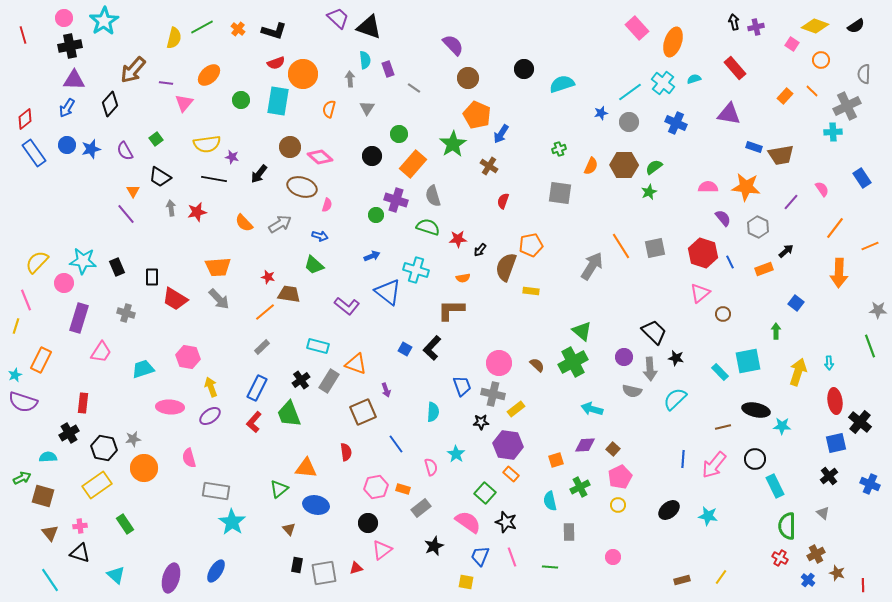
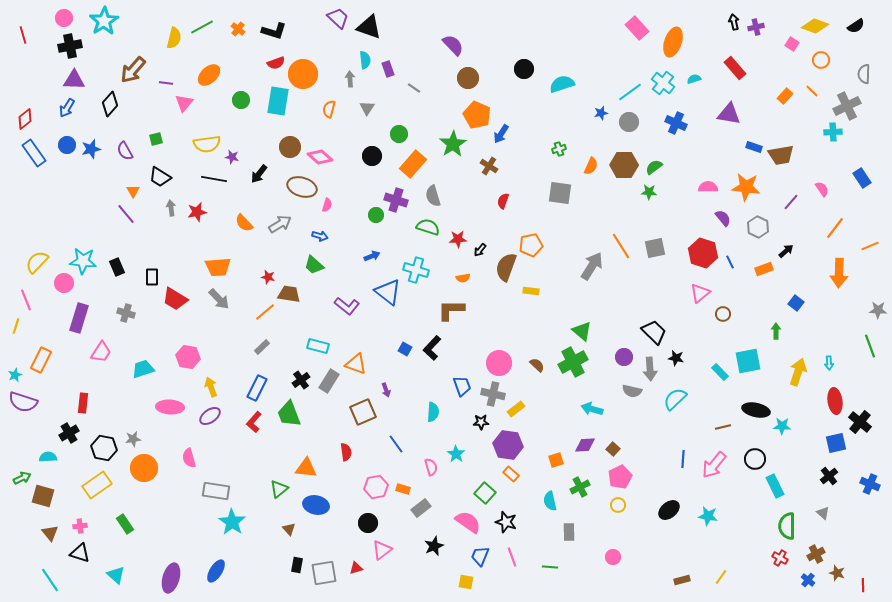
green square at (156, 139): rotated 24 degrees clockwise
green star at (649, 192): rotated 28 degrees clockwise
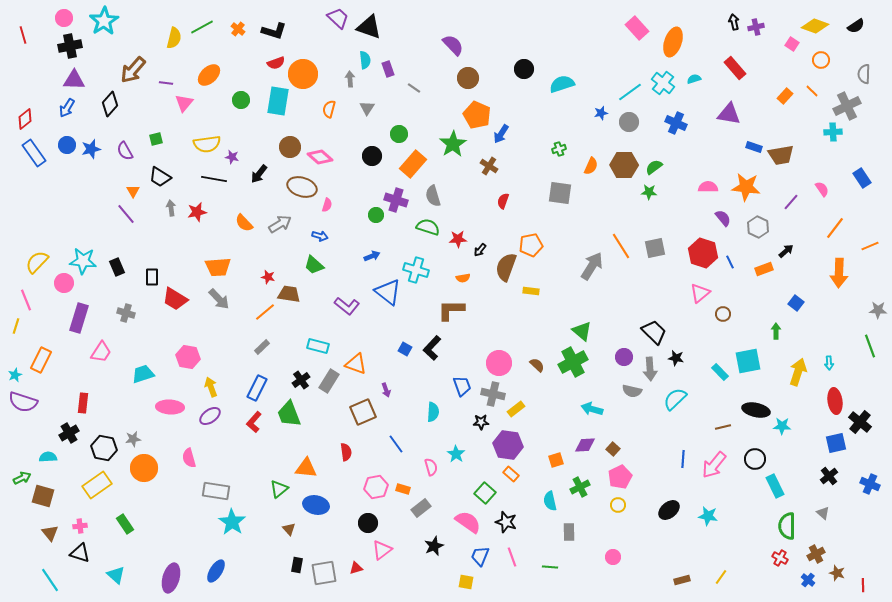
cyan trapezoid at (143, 369): moved 5 px down
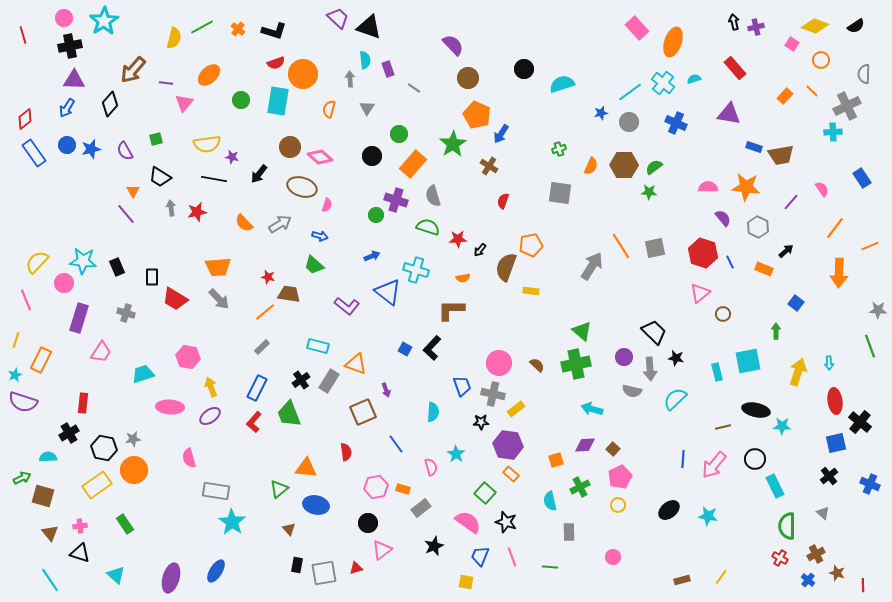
orange rectangle at (764, 269): rotated 42 degrees clockwise
yellow line at (16, 326): moved 14 px down
green cross at (573, 362): moved 3 px right, 2 px down; rotated 16 degrees clockwise
cyan rectangle at (720, 372): moved 3 px left; rotated 30 degrees clockwise
orange circle at (144, 468): moved 10 px left, 2 px down
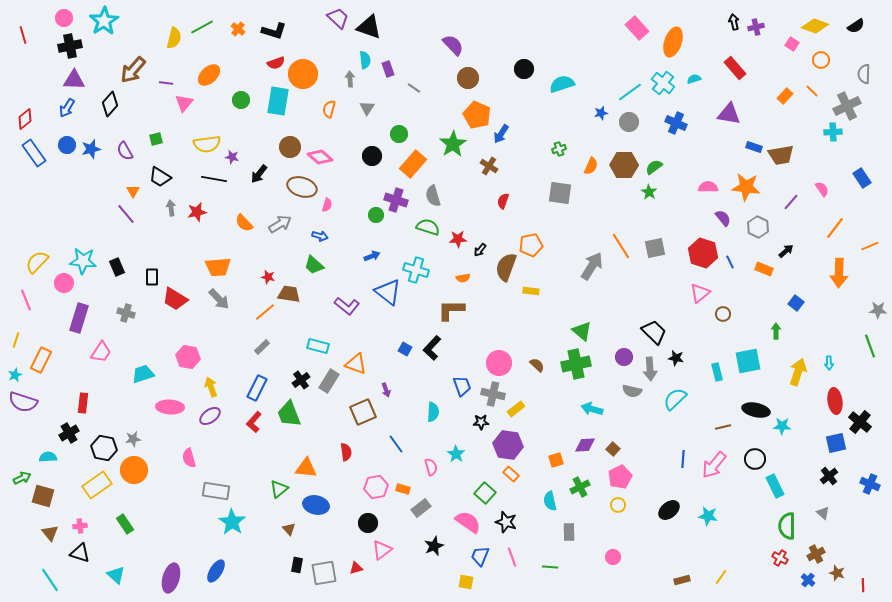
green star at (649, 192): rotated 28 degrees clockwise
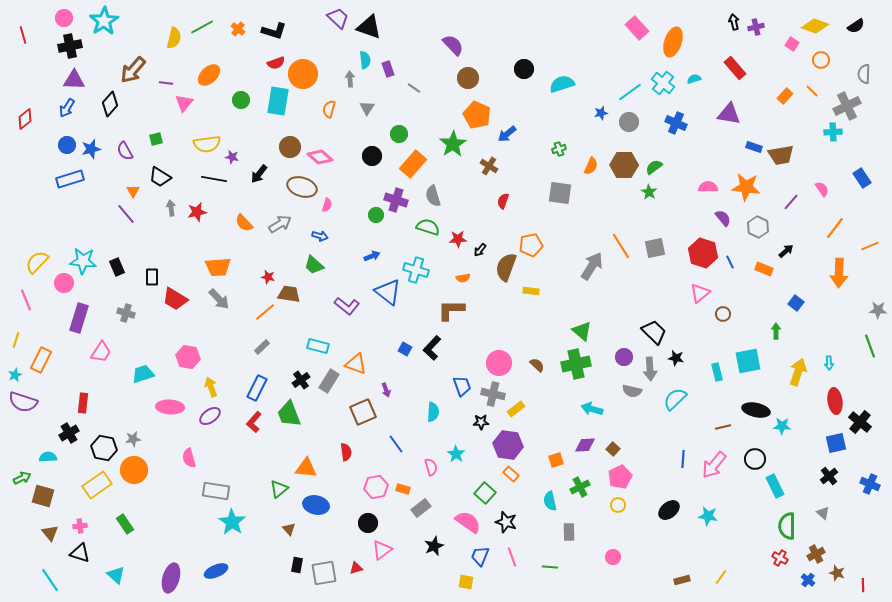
blue arrow at (501, 134): moved 6 px right; rotated 18 degrees clockwise
blue rectangle at (34, 153): moved 36 px right, 26 px down; rotated 72 degrees counterclockwise
blue ellipse at (216, 571): rotated 35 degrees clockwise
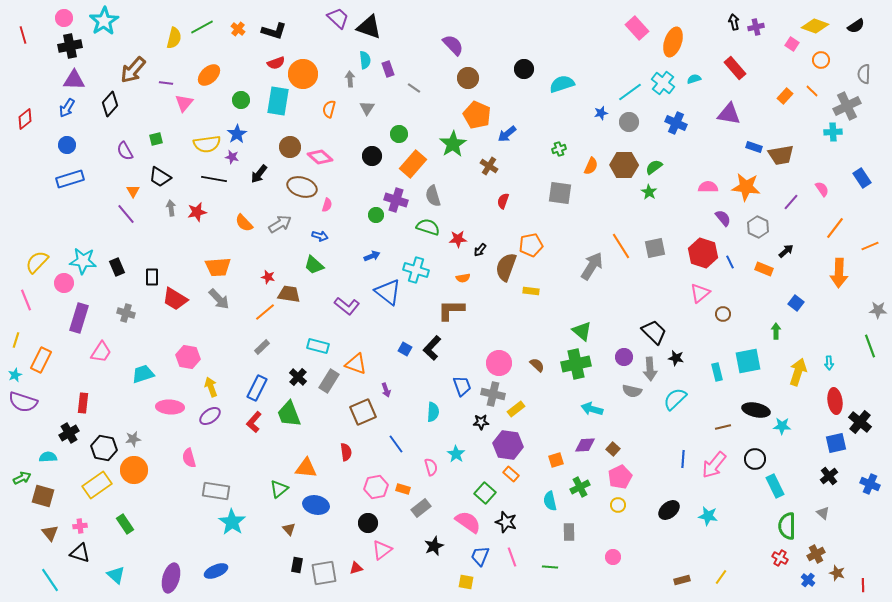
blue star at (91, 149): moved 146 px right, 15 px up; rotated 18 degrees counterclockwise
black cross at (301, 380): moved 3 px left, 3 px up; rotated 12 degrees counterclockwise
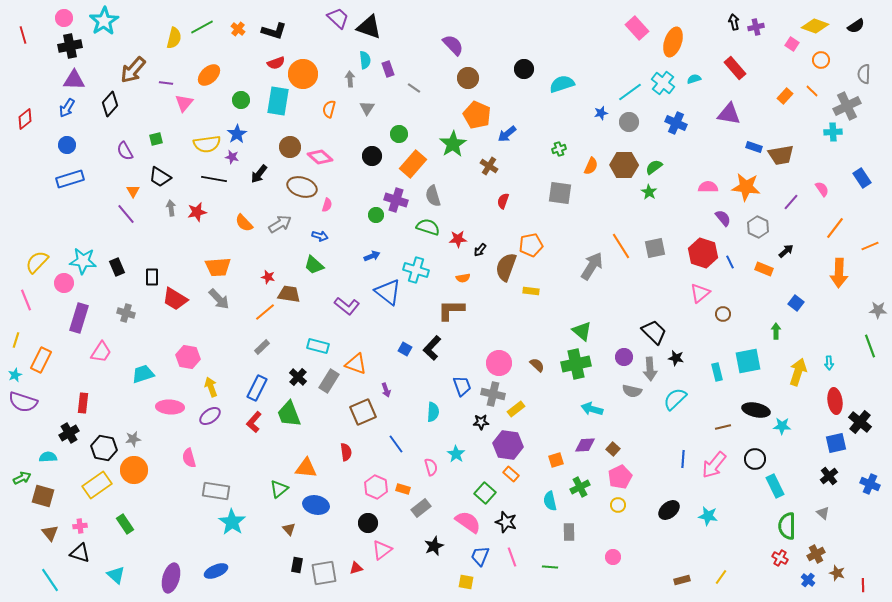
pink hexagon at (376, 487): rotated 25 degrees counterclockwise
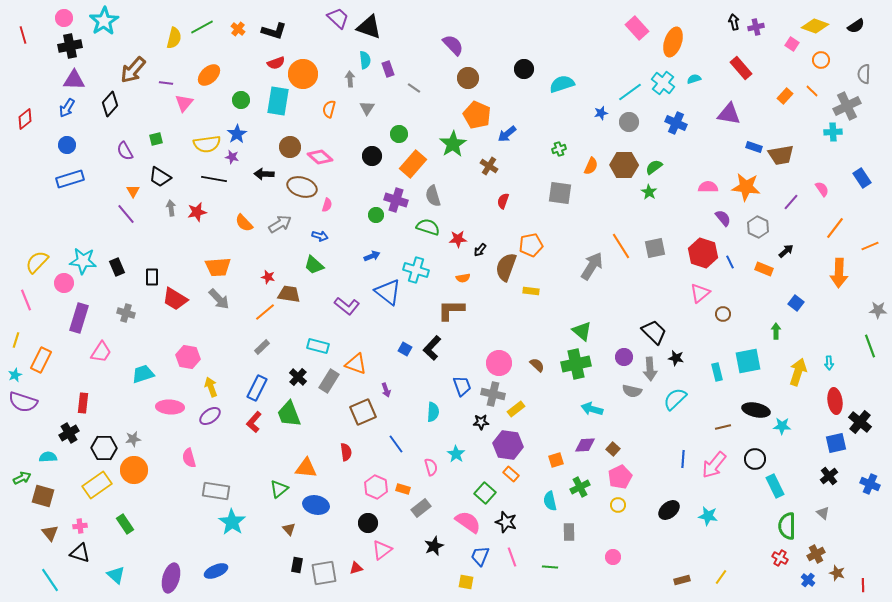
red rectangle at (735, 68): moved 6 px right
black arrow at (259, 174): moved 5 px right; rotated 54 degrees clockwise
black hexagon at (104, 448): rotated 10 degrees counterclockwise
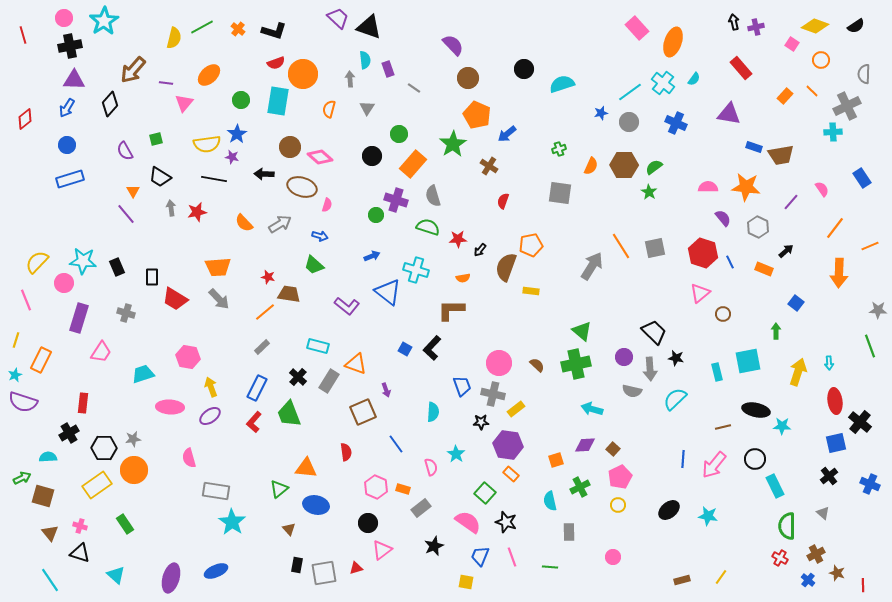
cyan semicircle at (694, 79): rotated 144 degrees clockwise
pink cross at (80, 526): rotated 24 degrees clockwise
